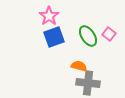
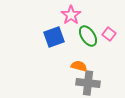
pink star: moved 22 px right, 1 px up
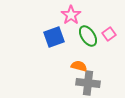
pink square: rotated 16 degrees clockwise
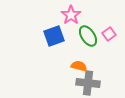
blue square: moved 1 px up
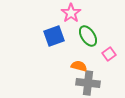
pink star: moved 2 px up
pink square: moved 20 px down
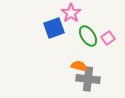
blue square: moved 8 px up
pink square: moved 1 px left, 16 px up
gray cross: moved 4 px up
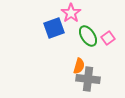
orange semicircle: rotated 91 degrees clockwise
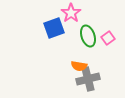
green ellipse: rotated 15 degrees clockwise
orange semicircle: rotated 84 degrees clockwise
gray cross: rotated 20 degrees counterclockwise
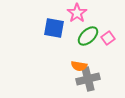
pink star: moved 6 px right
blue square: rotated 30 degrees clockwise
green ellipse: rotated 65 degrees clockwise
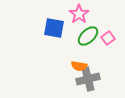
pink star: moved 2 px right, 1 px down
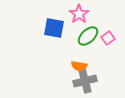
gray cross: moved 3 px left, 2 px down
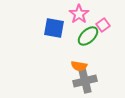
pink square: moved 5 px left, 13 px up
